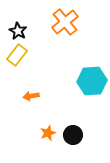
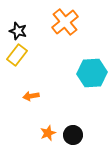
black star: rotated 12 degrees counterclockwise
cyan hexagon: moved 8 px up
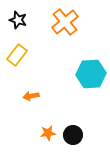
black star: moved 11 px up
cyan hexagon: moved 1 px left, 1 px down
orange star: rotated 14 degrees clockwise
